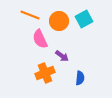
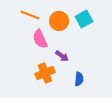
blue semicircle: moved 1 px left, 1 px down
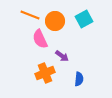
orange circle: moved 4 px left
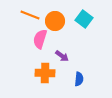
cyan square: rotated 24 degrees counterclockwise
pink semicircle: rotated 42 degrees clockwise
orange cross: rotated 24 degrees clockwise
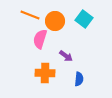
purple arrow: moved 4 px right
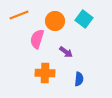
orange line: moved 11 px left; rotated 42 degrees counterclockwise
pink semicircle: moved 3 px left
purple arrow: moved 4 px up
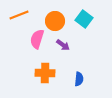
purple arrow: moved 3 px left, 7 px up
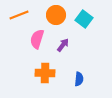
orange circle: moved 1 px right, 6 px up
purple arrow: rotated 88 degrees counterclockwise
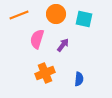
orange circle: moved 1 px up
cyan square: rotated 24 degrees counterclockwise
orange cross: rotated 24 degrees counterclockwise
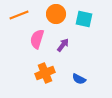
blue semicircle: rotated 112 degrees clockwise
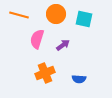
orange line: rotated 36 degrees clockwise
purple arrow: rotated 16 degrees clockwise
blue semicircle: rotated 24 degrees counterclockwise
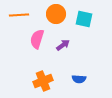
orange line: rotated 18 degrees counterclockwise
orange cross: moved 2 px left, 8 px down
